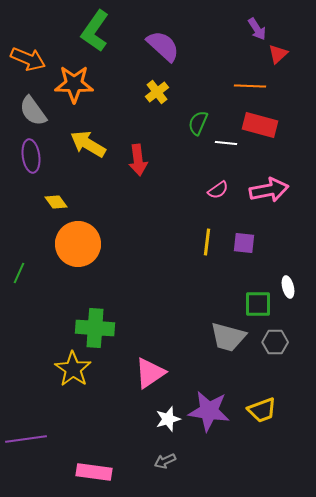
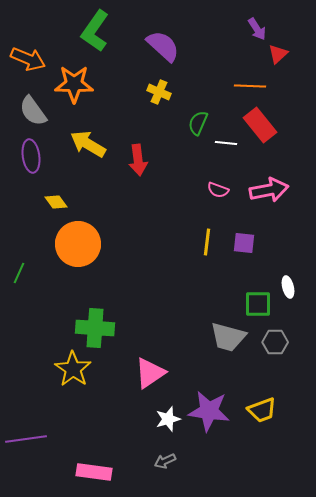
yellow cross: moved 2 px right; rotated 30 degrees counterclockwise
red rectangle: rotated 36 degrees clockwise
pink semicircle: rotated 55 degrees clockwise
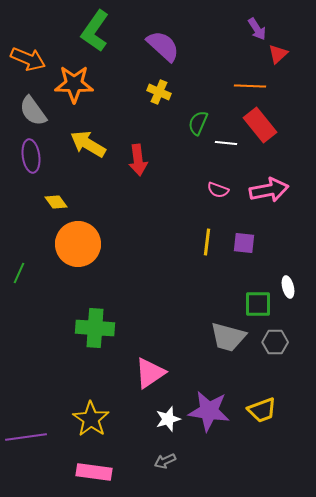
yellow star: moved 18 px right, 50 px down
purple line: moved 2 px up
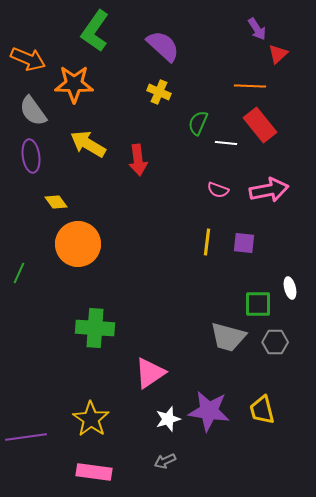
white ellipse: moved 2 px right, 1 px down
yellow trapezoid: rotated 96 degrees clockwise
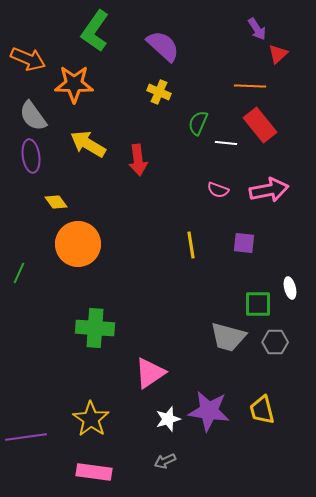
gray semicircle: moved 5 px down
yellow line: moved 16 px left, 3 px down; rotated 16 degrees counterclockwise
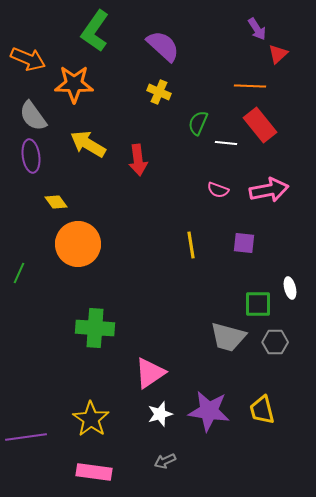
white star: moved 8 px left, 5 px up
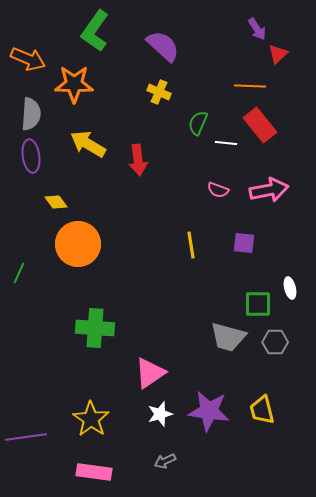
gray semicircle: moved 2 px left, 2 px up; rotated 140 degrees counterclockwise
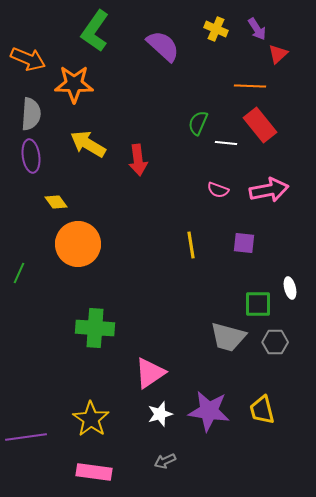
yellow cross: moved 57 px right, 63 px up
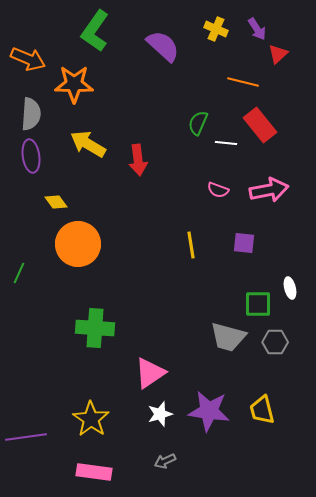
orange line: moved 7 px left, 4 px up; rotated 12 degrees clockwise
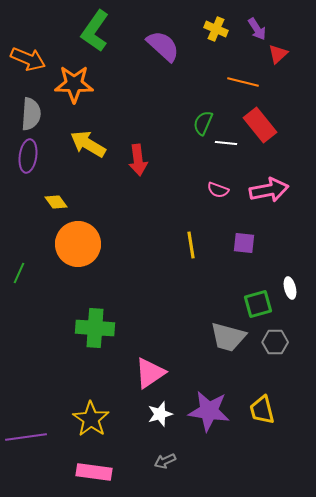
green semicircle: moved 5 px right
purple ellipse: moved 3 px left; rotated 16 degrees clockwise
green square: rotated 16 degrees counterclockwise
